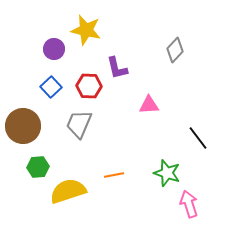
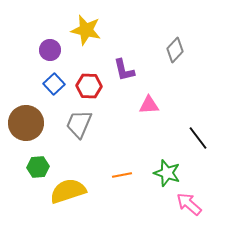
purple circle: moved 4 px left, 1 px down
purple L-shape: moved 7 px right, 2 px down
blue square: moved 3 px right, 3 px up
brown circle: moved 3 px right, 3 px up
orange line: moved 8 px right
pink arrow: rotated 32 degrees counterclockwise
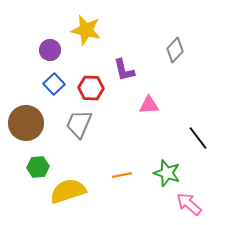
red hexagon: moved 2 px right, 2 px down
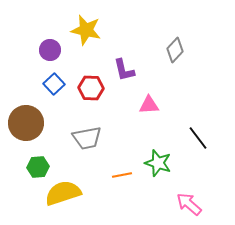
gray trapezoid: moved 8 px right, 14 px down; rotated 124 degrees counterclockwise
green star: moved 9 px left, 10 px up
yellow semicircle: moved 5 px left, 2 px down
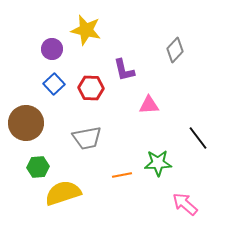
purple circle: moved 2 px right, 1 px up
green star: rotated 20 degrees counterclockwise
pink arrow: moved 4 px left
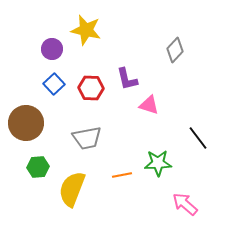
purple L-shape: moved 3 px right, 9 px down
pink triangle: rotated 20 degrees clockwise
yellow semicircle: moved 9 px right, 4 px up; rotated 51 degrees counterclockwise
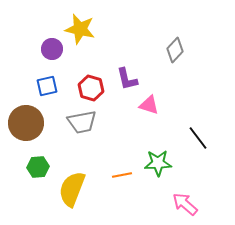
yellow star: moved 6 px left, 1 px up
blue square: moved 7 px left, 2 px down; rotated 30 degrees clockwise
red hexagon: rotated 15 degrees clockwise
gray trapezoid: moved 5 px left, 16 px up
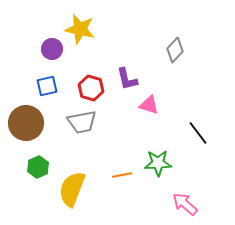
black line: moved 5 px up
green hexagon: rotated 20 degrees counterclockwise
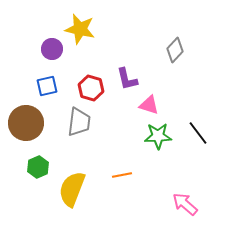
gray trapezoid: moved 3 px left; rotated 72 degrees counterclockwise
green star: moved 27 px up
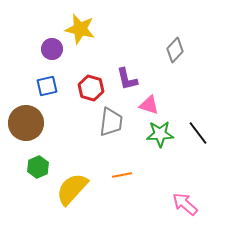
gray trapezoid: moved 32 px right
green star: moved 2 px right, 2 px up
yellow semicircle: rotated 21 degrees clockwise
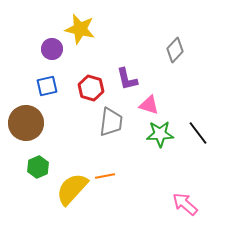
orange line: moved 17 px left, 1 px down
